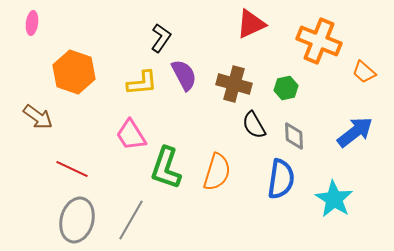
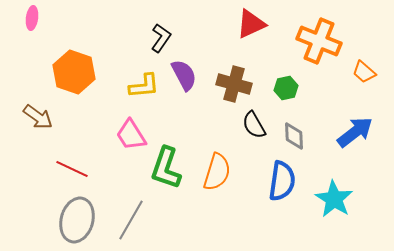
pink ellipse: moved 5 px up
yellow L-shape: moved 2 px right, 3 px down
blue semicircle: moved 1 px right, 2 px down
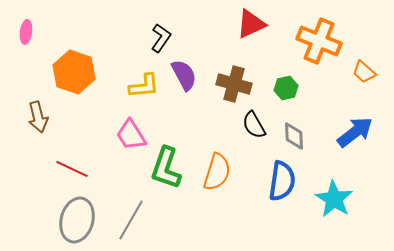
pink ellipse: moved 6 px left, 14 px down
brown arrow: rotated 40 degrees clockwise
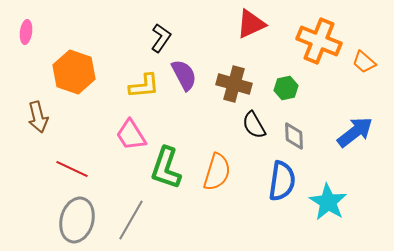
orange trapezoid: moved 10 px up
cyan star: moved 6 px left, 3 px down
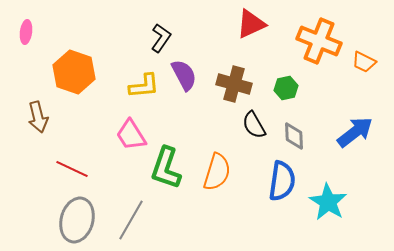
orange trapezoid: rotated 15 degrees counterclockwise
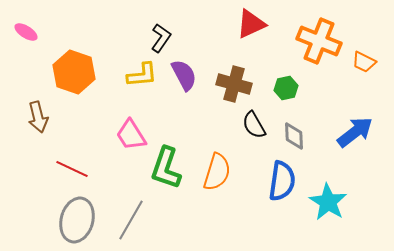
pink ellipse: rotated 65 degrees counterclockwise
yellow L-shape: moved 2 px left, 11 px up
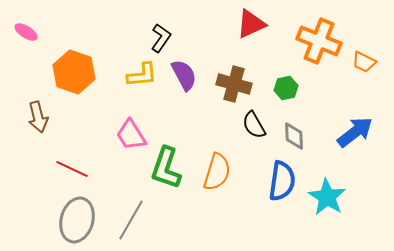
cyan star: moved 1 px left, 5 px up
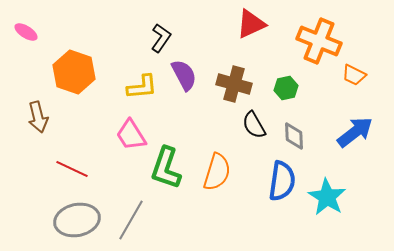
orange trapezoid: moved 10 px left, 13 px down
yellow L-shape: moved 12 px down
gray ellipse: rotated 63 degrees clockwise
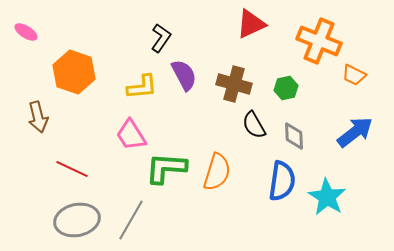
green L-shape: rotated 75 degrees clockwise
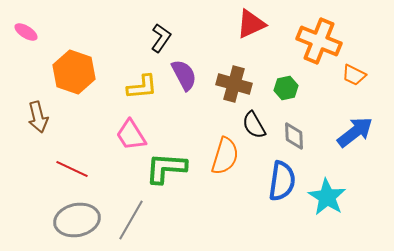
orange semicircle: moved 8 px right, 16 px up
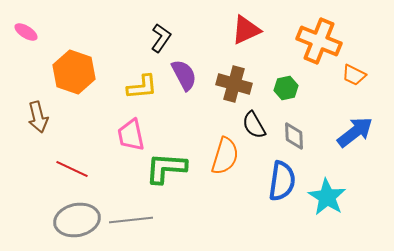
red triangle: moved 5 px left, 6 px down
pink trapezoid: rotated 20 degrees clockwise
gray line: rotated 54 degrees clockwise
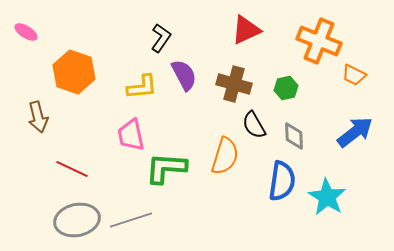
gray line: rotated 12 degrees counterclockwise
